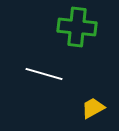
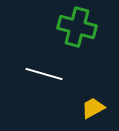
green cross: rotated 9 degrees clockwise
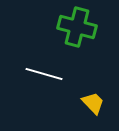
yellow trapezoid: moved 5 px up; rotated 75 degrees clockwise
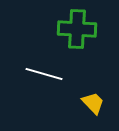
green cross: moved 2 px down; rotated 12 degrees counterclockwise
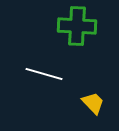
green cross: moved 3 px up
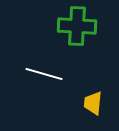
yellow trapezoid: rotated 130 degrees counterclockwise
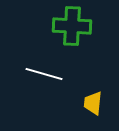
green cross: moved 5 px left
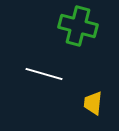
green cross: moved 6 px right; rotated 12 degrees clockwise
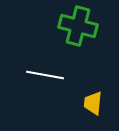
white line: moved 1 px right, 1 px down; rotated 6 degrees counterclockwise
